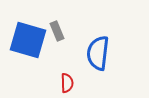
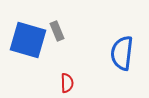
blue semicircle: moved 24 px right
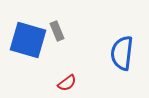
red semicircle: rotated 54 degrees clockwise
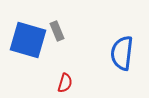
red semicircle: moved 2 px left; rotated 36 degrees counterclockwise
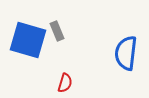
blue semicircle: moved 4 px right
